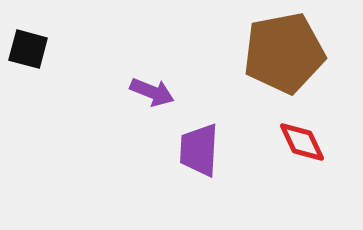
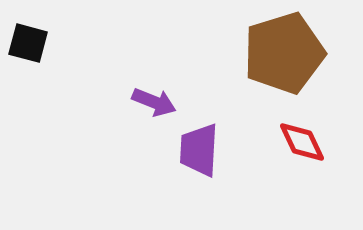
black square: moved 6 px up
brown pentagon: rotated 6 degrees counterclockwise
purple arrow: moved 2 px right, 10 px down
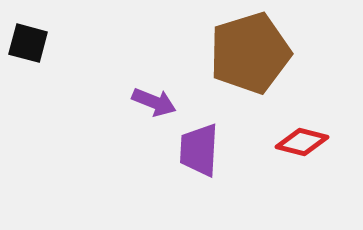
brown pentagon: moved 34 px left
red diamond: rotated 51 degrees counterclockwise
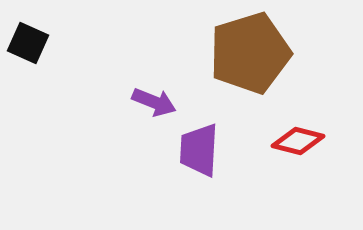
black square: rotated 9 degrees clockwise
red diamond: moved 4 px left, 1 px up
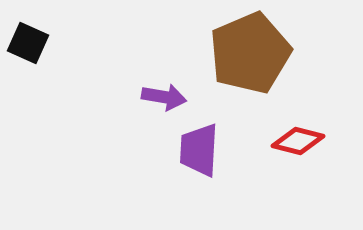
brown pentagon: rotated 6 degrees counterclockwise
purple arrow: moved 10 px right, 5 px up; rotated 12 degrees counterclockwise
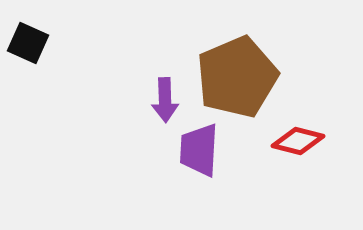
brown pentagon: moved 13 px left, 24 px down
purple arrow: moved 1 px right, 3 px down; rotated 78 degrees clockwise
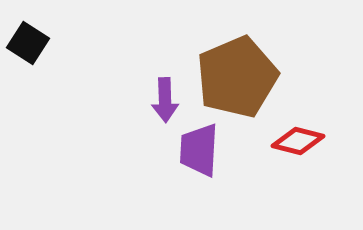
black square: rotated 9 degrees clockwise
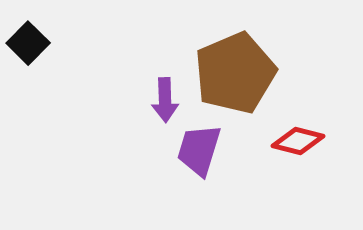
black square: rotated 12 degrees clockwise
brown pentagon: moved 2 px left, 4 px up
purple trapezoid: rotated 14 degrees clockwise
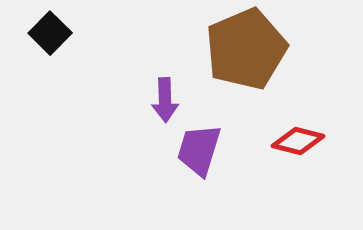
black square: moved 22 px right, 10 px up
brown pentagon: moved 11 px right, 24 px up
